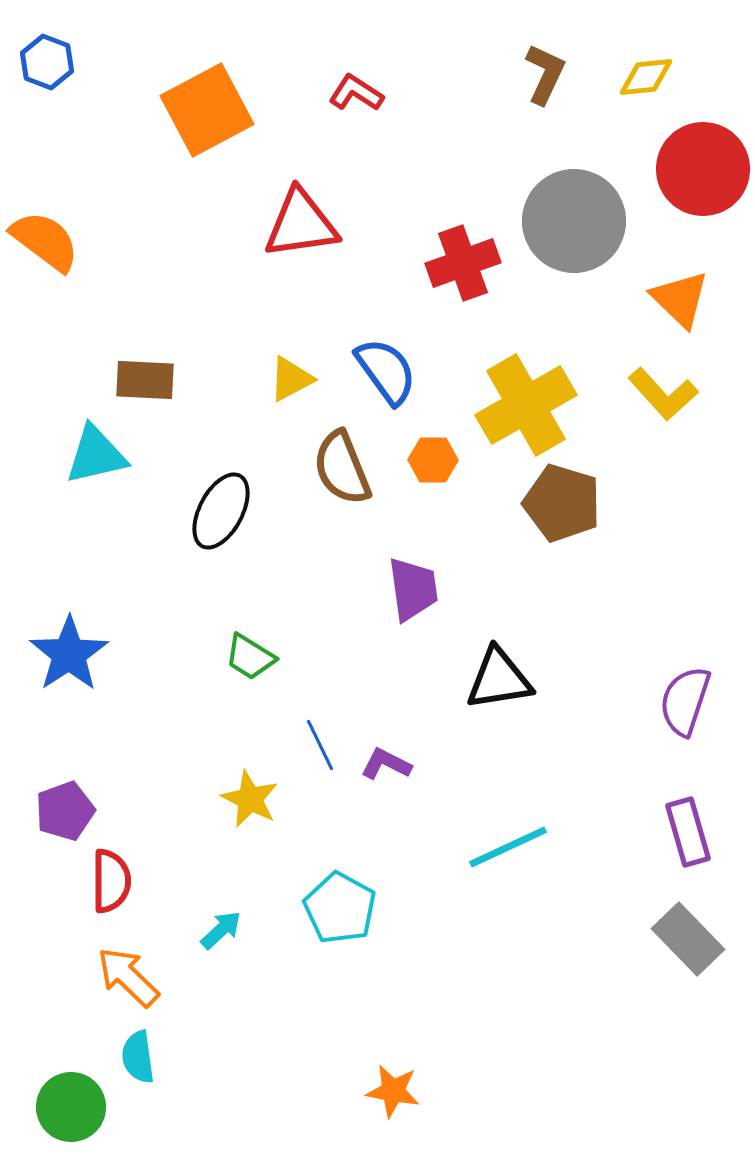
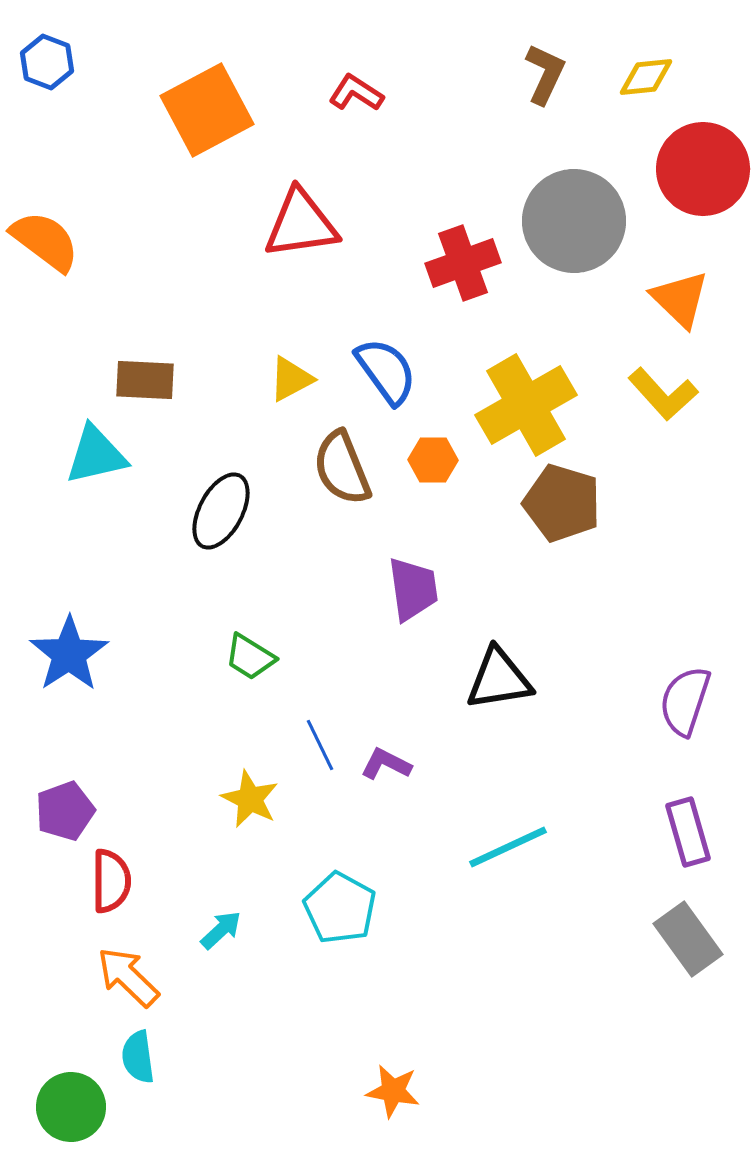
gray rectangle: rotated 8 degrees clockwise
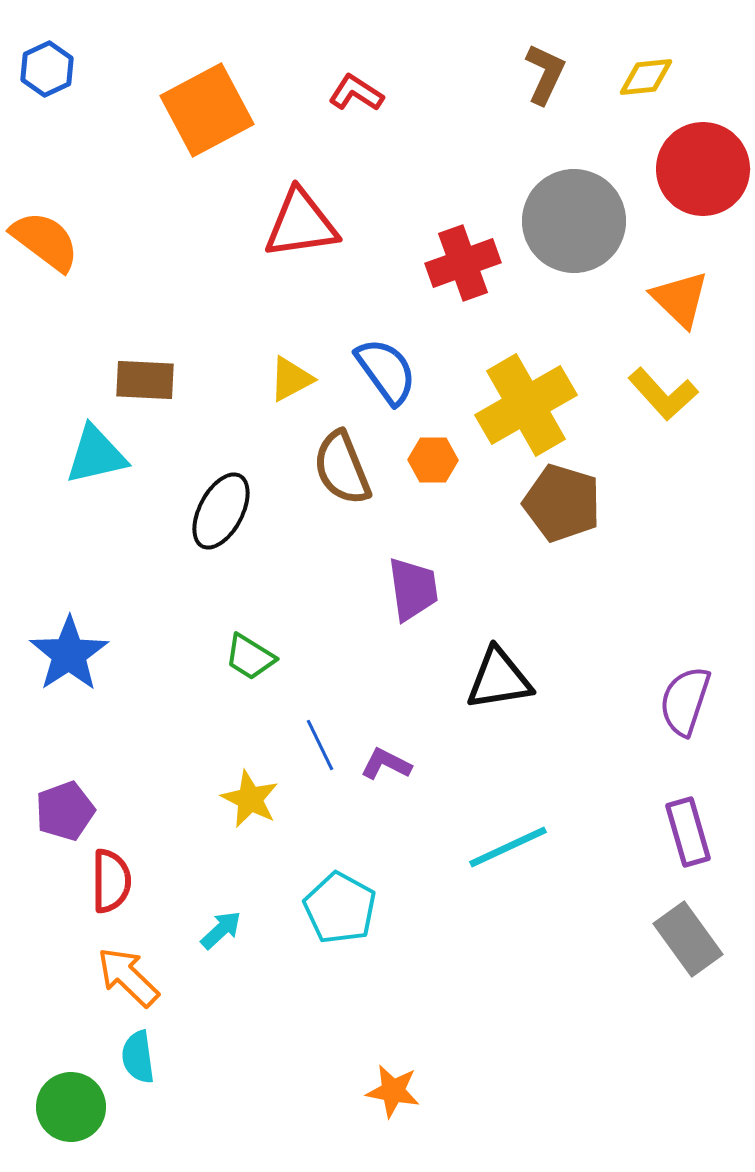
blue hexagon: moved 7 px down; rotated 14 degrees clockwise
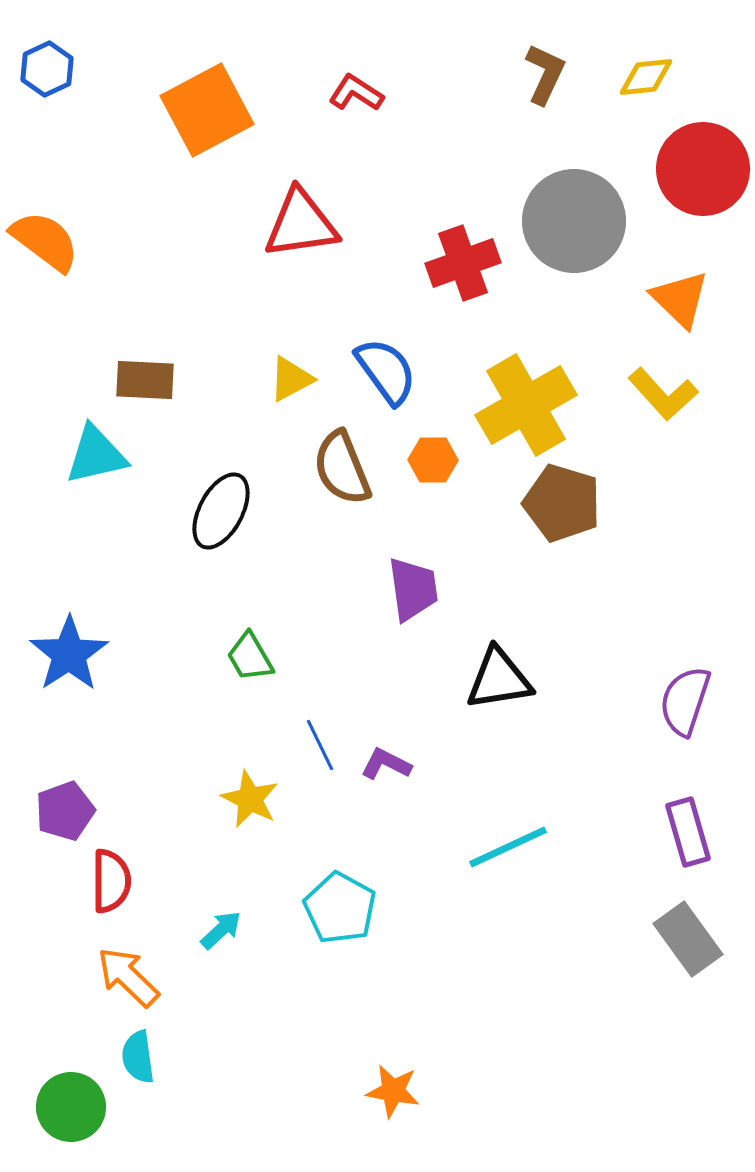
green trapezoid: rotated 28 degrees clockwise
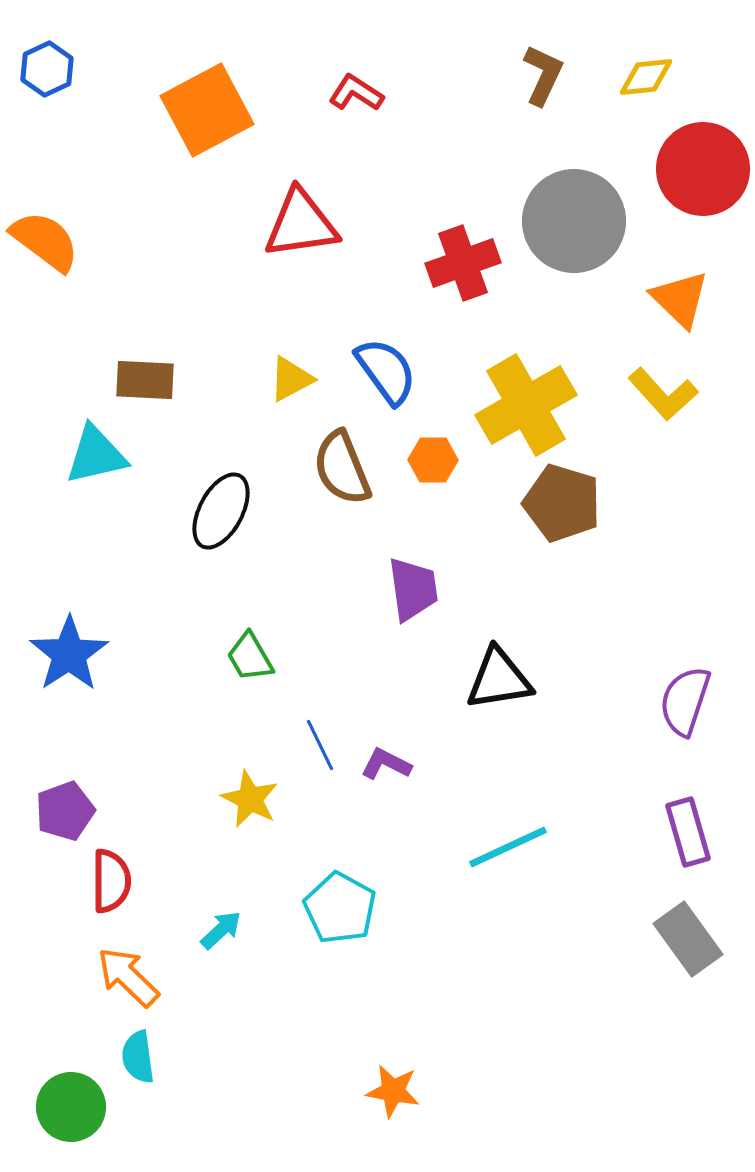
brown L-shape: moved 2 px left, 1 px down
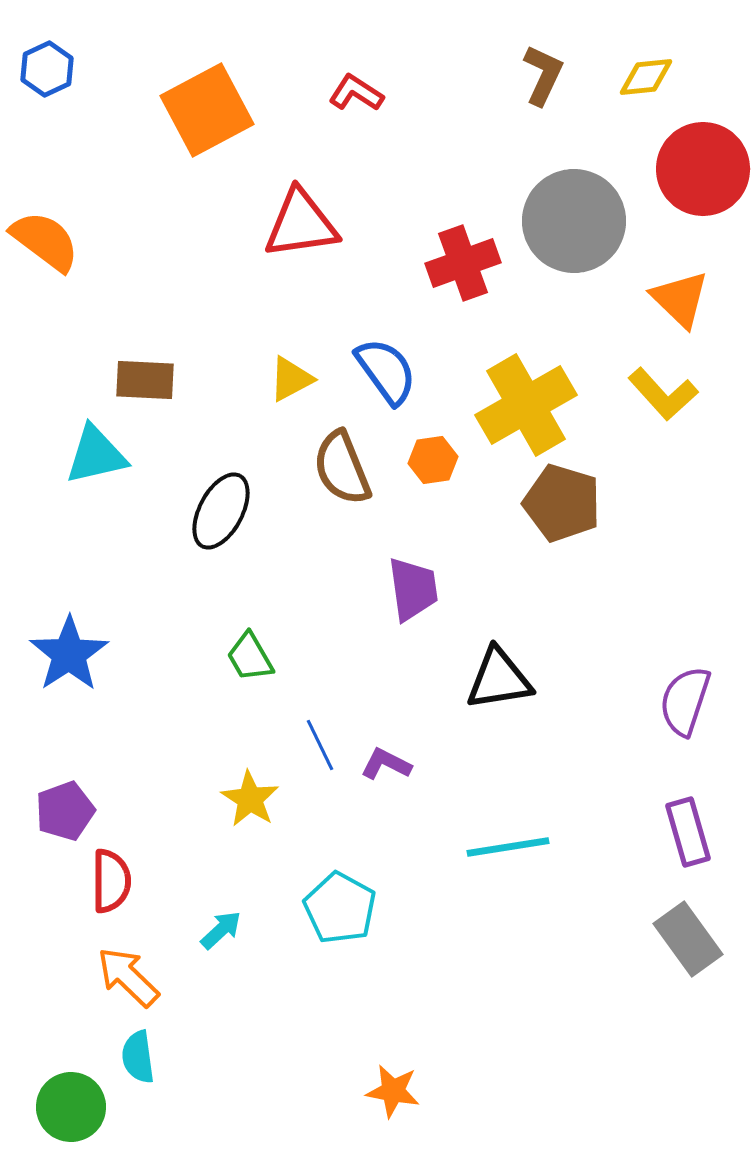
orange hexagon: rotated 9 degrees counterclockwise
yellow star: rotated 6 degrees clockwise
cyan line: rotated 16 degrees clockwise
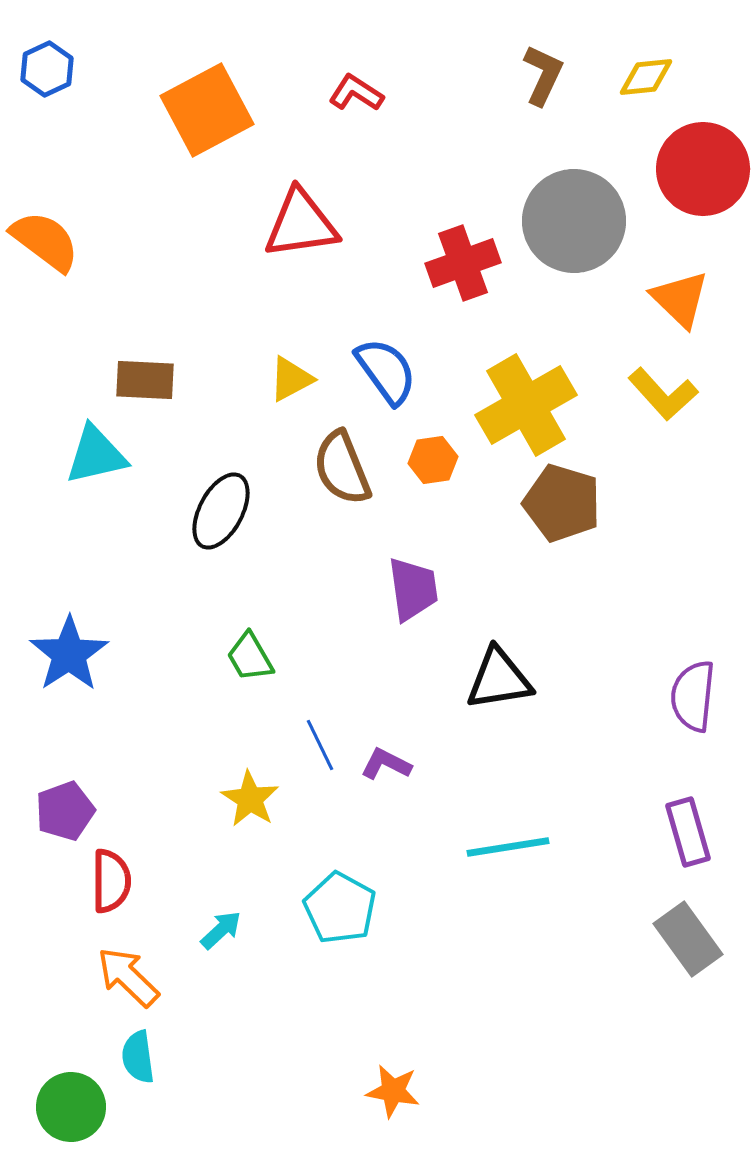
purple semicircle: moved 8 px right, 5 px up; rotated 12 degrees counterclockwise
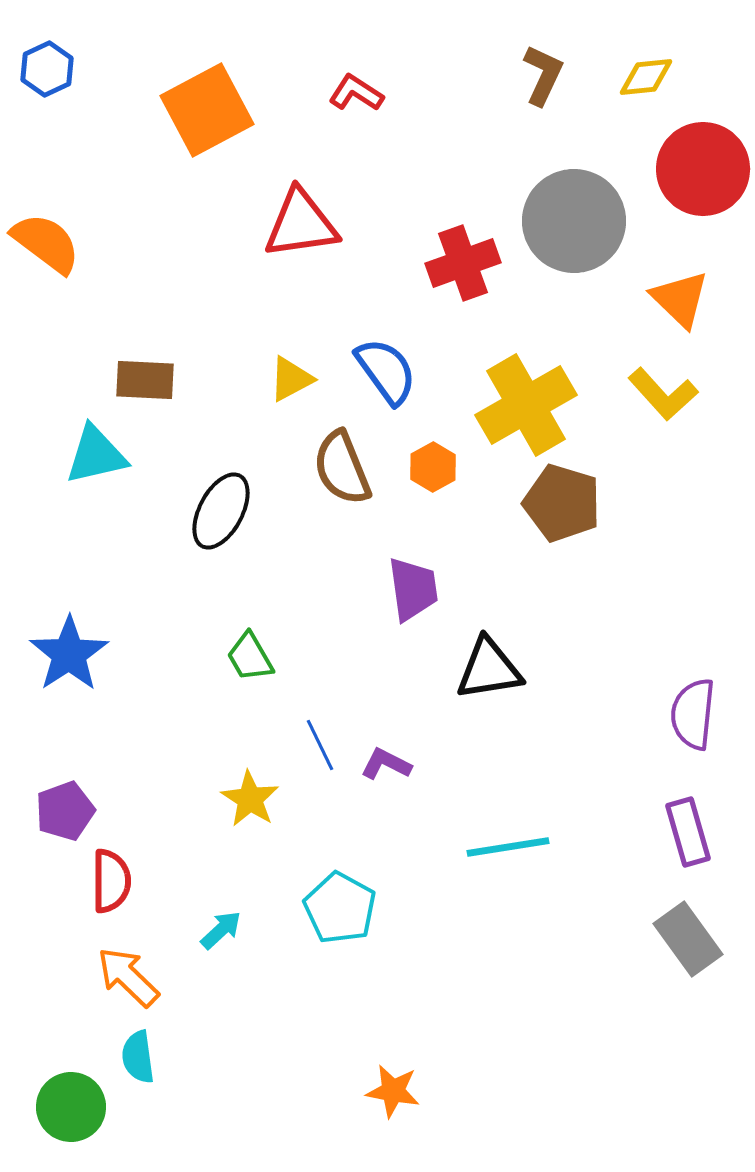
orange semicircle: moved 1 px right, 2 px down
orange hexagon: moved 7 px down; rotated 21 degrees counterclockwise
black triangle: moved 10 px left, 10 px up
purple semicircle: moved 18 px down
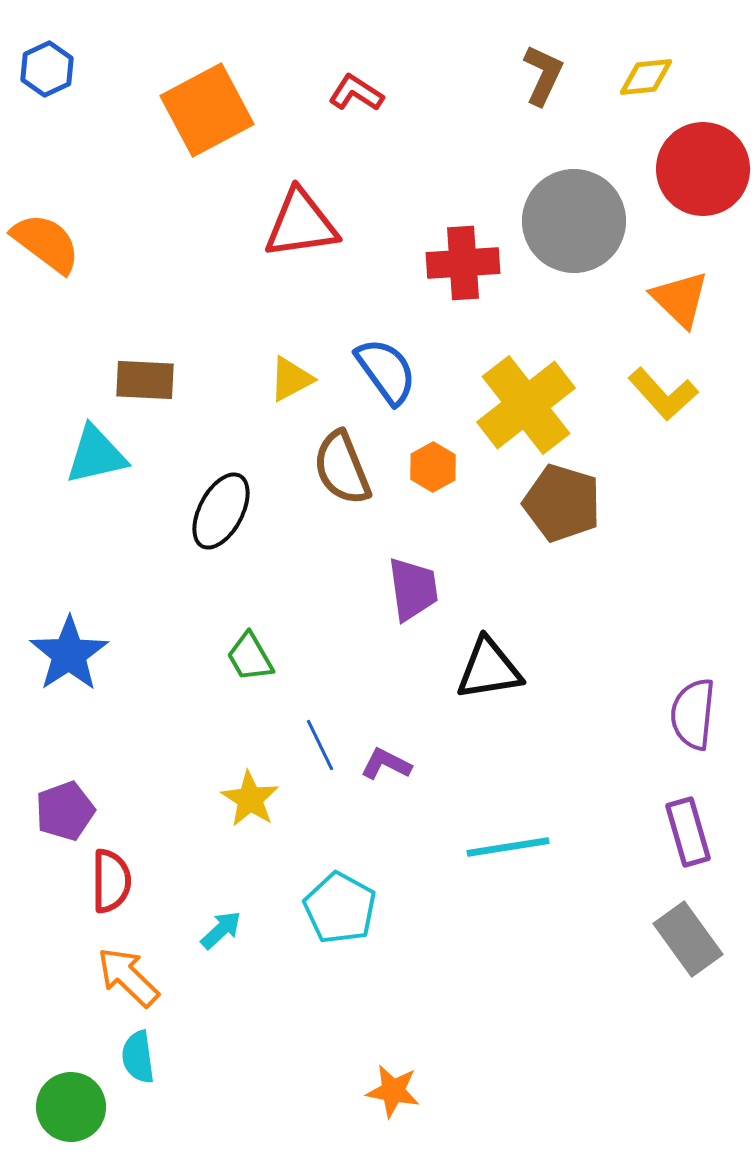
red cross: rotated 16 degrees clockwise
yellow cross: rotated 8 degrees counterclockwise
